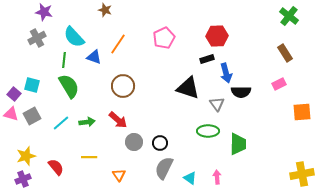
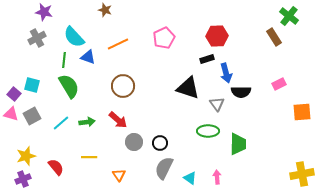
orange line: rotated 30 degrees clockwise
brown rectangle: moved 11 px left, 16 px up
blue triangle: moved 6 px left
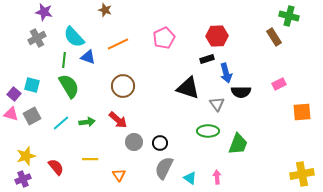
green cross: rotated 24 degrees counterclockwise
green trapezoid: rotated 20 degrees clockwise
yellow line: moved 1 px right, 2 px down
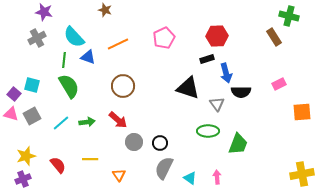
red semicircle: moved 2 px right, 2 px up
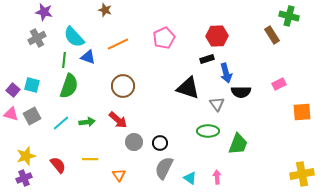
brown rectangle: moved 2 px left, 2 px up
green semicircle: rotated 50 degrees clockwise
purple square: moved 1 px left, 4 px up
purple cross: moved 1 px right, 1 px up
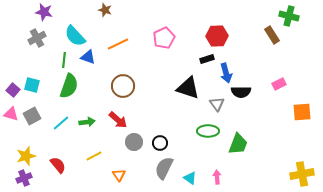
cyan semicircle: moved 1 px right, 1 px up
yellow line: moved 4 px right, 3 px up; rotated 28 degrees counterclockwise
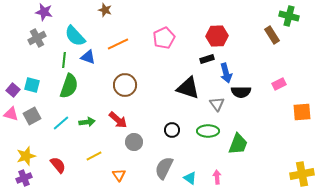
brown circle: moved 2 px right, 1 px up
black circle: moved 12 px right, 13 px up
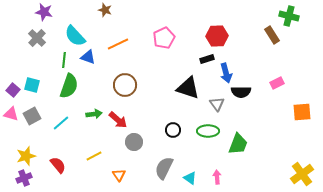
gray cross: rotated 18 degrees counterclockwise
pink rectangle: moved 2 px left, 1 px up
green arrow: moved 7 px right, 8 px up
black circle: moved 1 px right
yellow cross: rotated 25 degrees counterclockwise
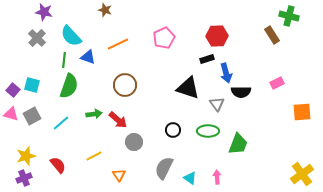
cyan semicircle: moved 4 px left
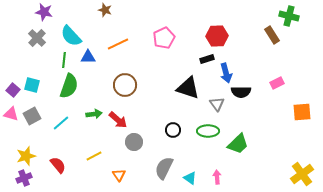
blue triangle: rotated 21 degrees counterclockwise
green trapezoid: rotated 25 degrees clockwise
